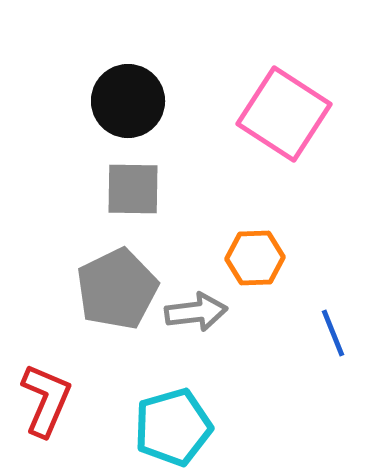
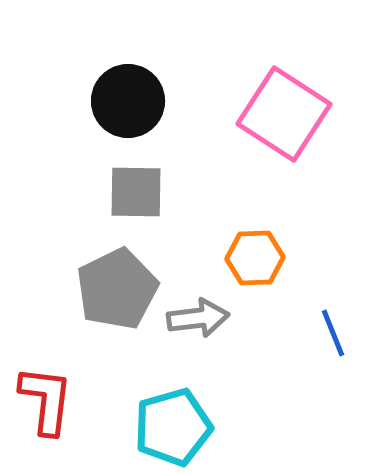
gray square: moved 3 px right, 3 px down
gray arrow: moved 2 px right, 6 px down
red L-shape: rotated 16 degrees counterclockwise
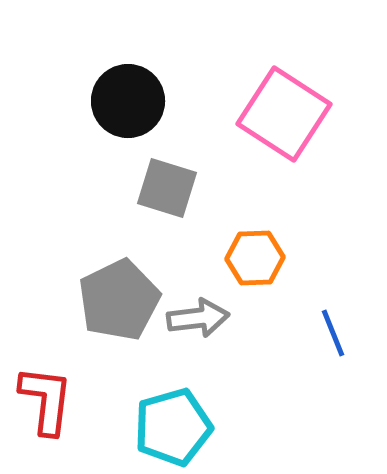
gray square: moved 31 px right, 4 px up; rotated 16 degrees clockwise
gray pentagon: moved 2 px right, 11 px down
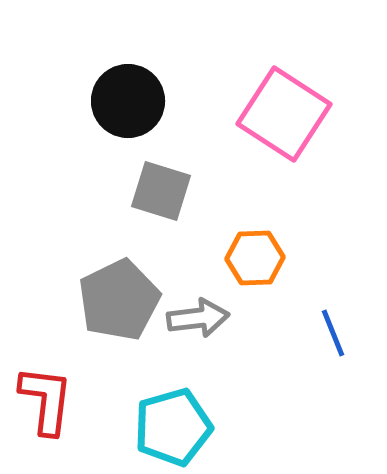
gray square: moved 6 px left, 3 px down
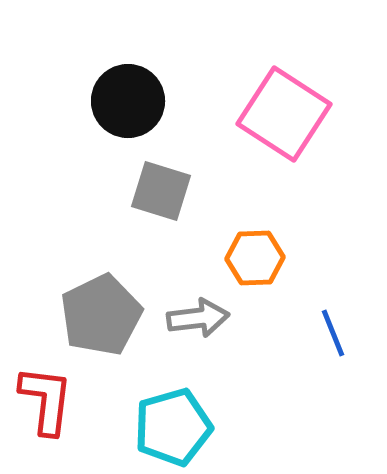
gray pentagon: moved 18 px left, 15 px down
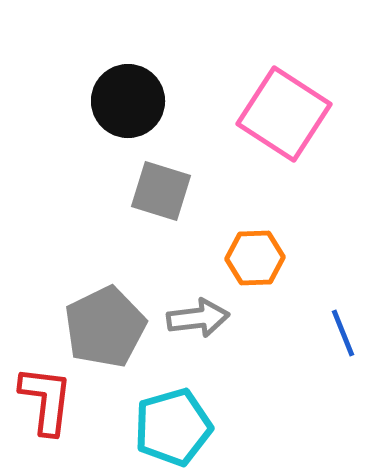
gray pentagon: moved 4 px right, 12 px down
blue line: moved 10 px right
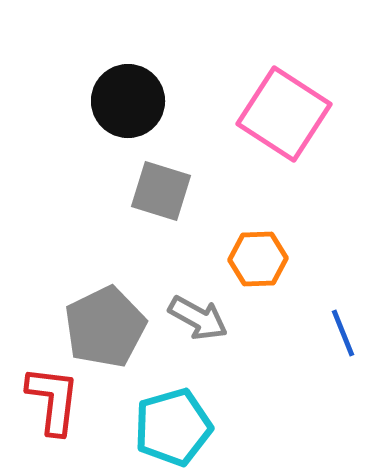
orange hexagon: moved 3 px right, 1 px down
gray arrow: rotated 36 degrees clockwise
red L-shape: moved 7 px right
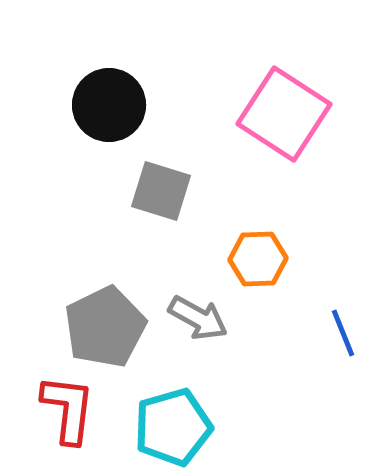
black circle: moved 19 px left, 4 px down
red L-shape: moved 15 px right, 9 px down
